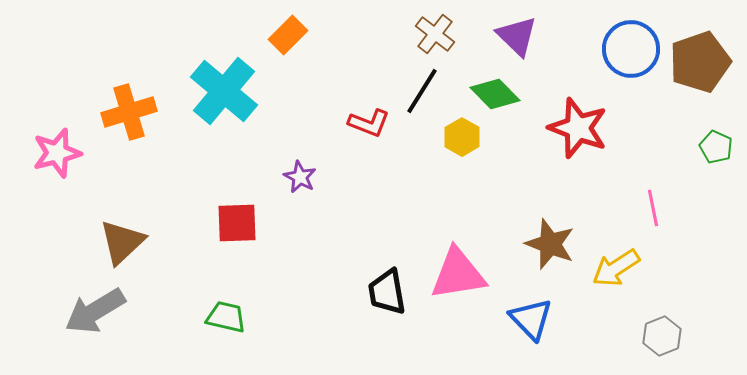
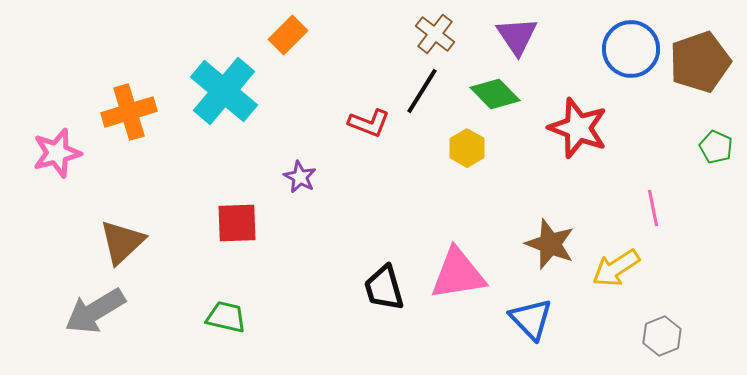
purple triangle: rotated 12 degrees clockwise
yellow hexagon: moved 5 px right, 11 px down
black trapezoid: moved 3 px left, 4 px up; rotated 6 degrees counterclockwise
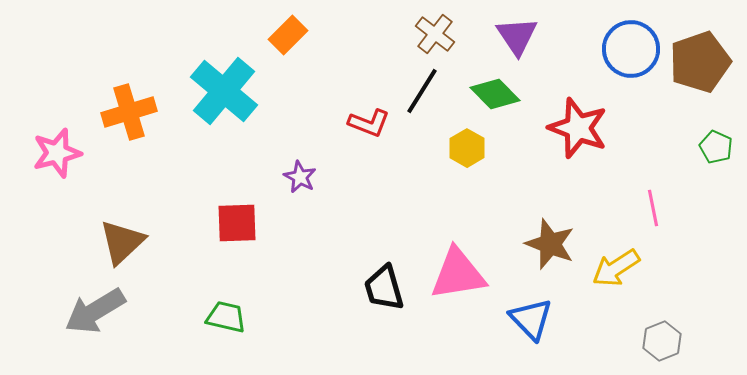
gray hexagon: moved 5 px down
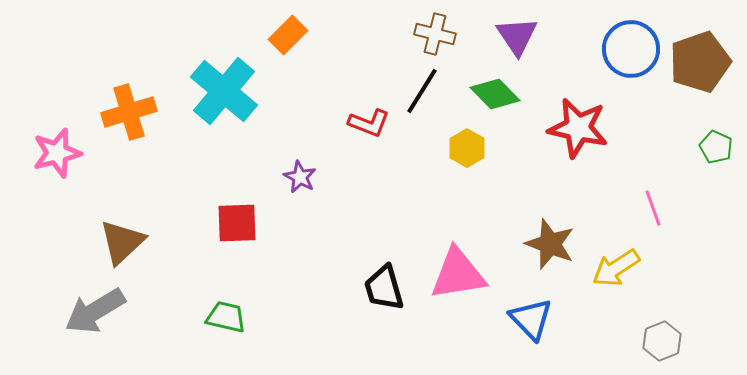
brown cross: rotated 24 degrees counterclockwise
red star: rotated 8 degrees counterclockwise
pink line: rotated 9 degrees counterclockwise
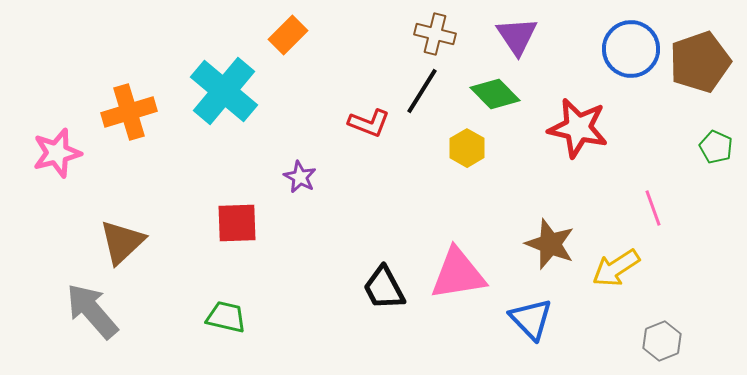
black trapezoid: rotated 12 degrees counterclockwise
gray arrow: moved 3 px left; rotated 80 degrees clockwise
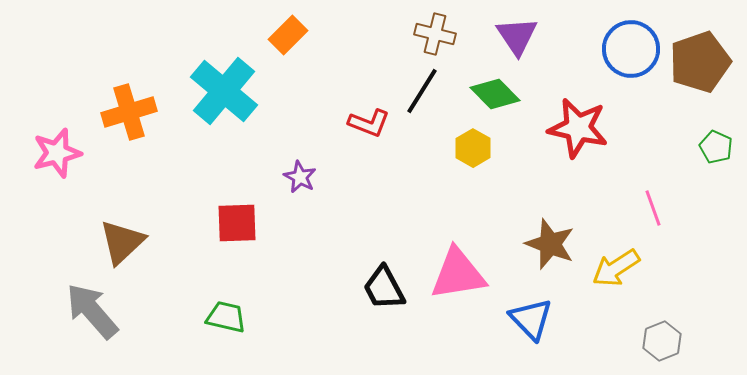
yellow hexagon: moved 6 px right
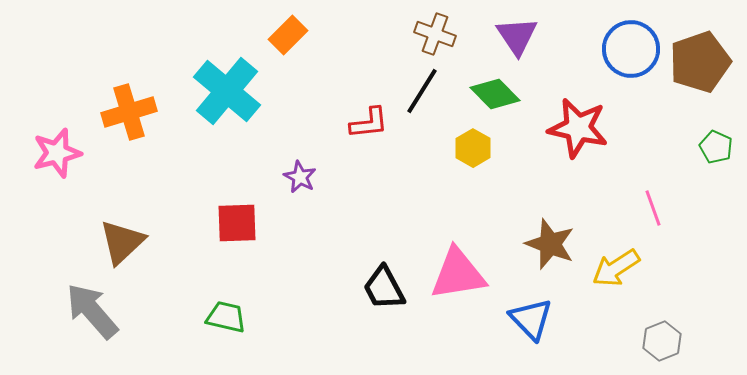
brown cross: rotated 6 degrees clockwise
cyan cross: moved 3 px right
red L-shape: rotated 27 degrees counterclockwise
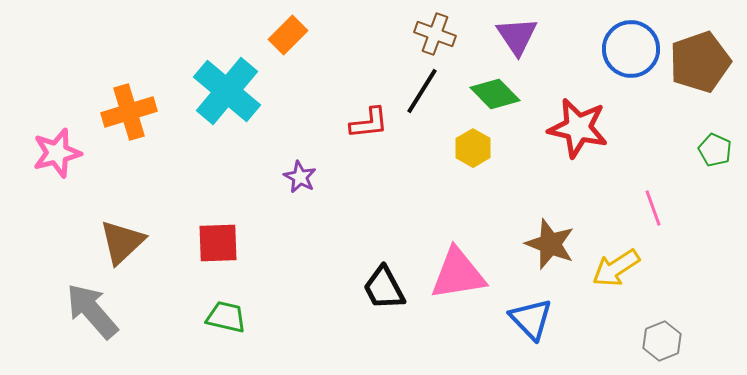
green pentagon: moved 1 px left, 3 px down
red square: moved 19 px left, 20 px down
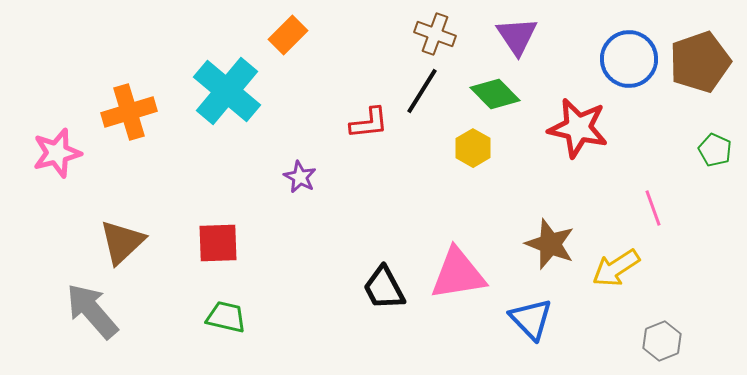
blue circle: moved 2 px left, 10 px down
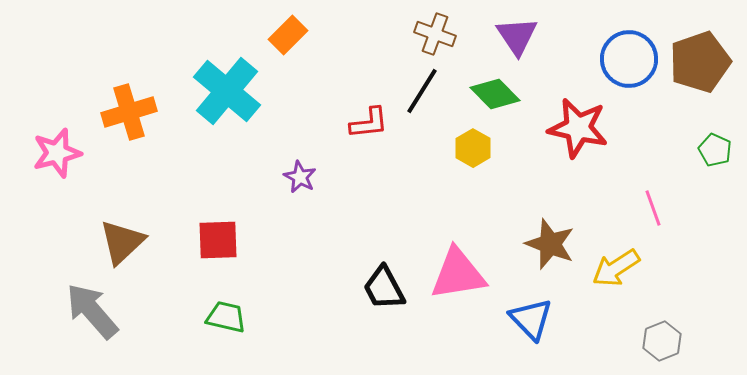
red square: moved 3 px up
